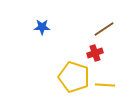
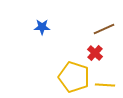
brown line: rotated 10 degrees clockwise
red cross: rotated 28 degrees counterclockwise
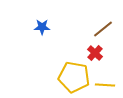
brown line: moved 1 px left; rotated 15 degrees counterclockwise
yellow pentagon: rotated 8 degrees counterclockwise
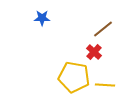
blue star: moved 9 px up
red cross: moved 1 px left, 1 px up
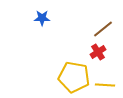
red cross: moved 4 px right; rotated 14 degrees clockwise
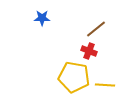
brown line: moved 7 px left
red cross: moved 9 px left, 1 px up; rotated 35 degrees counterclockwise
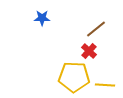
red cross: rotated 21 degrees clockwise
yellow pentagon: rotated 8 degrees counterclockwise
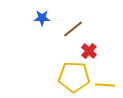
brown line: moved 23 px left
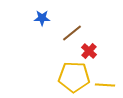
brown line: moved 1 px left, 4 px down
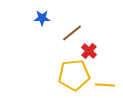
yellow pentagon: moved 2 px up; rotated 8 degrees counterclockwise
